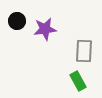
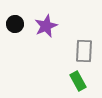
black circle: moved 2 px left, 3 px down
purple star: moved 1 px right, 3 px up; rotated 15 degrees counterclockwise
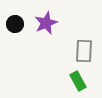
purple star: moved 3 px up
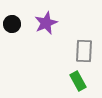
black circle: moved 3 px left
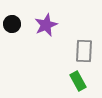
purple star: moved 2 px down
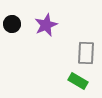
gray rectangle: moved 2 px right, 2 px down
green rectangle: rotated 30 degrees counterclockwise
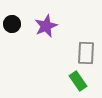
purple star: moved 1 px down
green rectangle: rotated 24 degrees clockwise
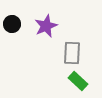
gray rectangle: moved 14 px left
green rectangle: rotated 12 degrees counterclockwise
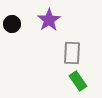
purple star: moved 3 px right, 6 px up; rotated 10 degrees counterclockwise
green rectangle: rotated 12 degrees clockwise
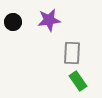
purple star: rotated 25 degrees clockwise
black circle: moved 1 px right, 2 px up
